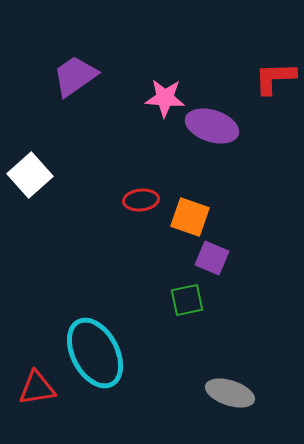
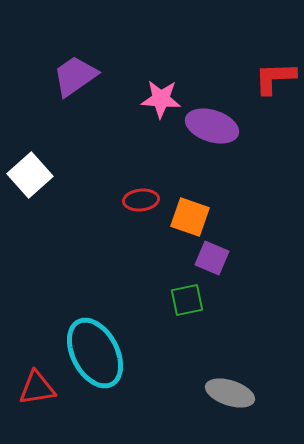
pink star: moved 4 px left, 1 px down
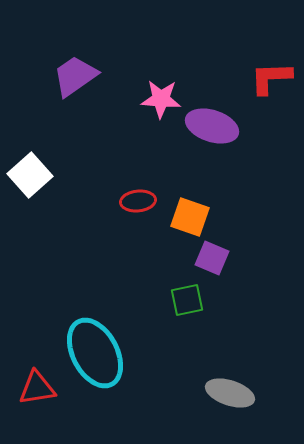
red L-shape: moved 4 px left
red ellipse: moved 3 px left, 1 px down
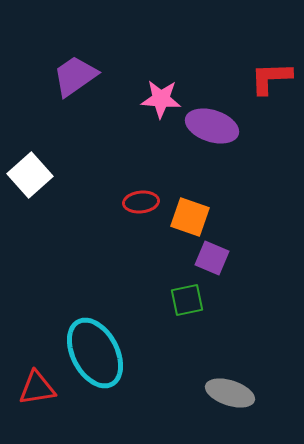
red ellipse: moved 3 px right, 1 px down
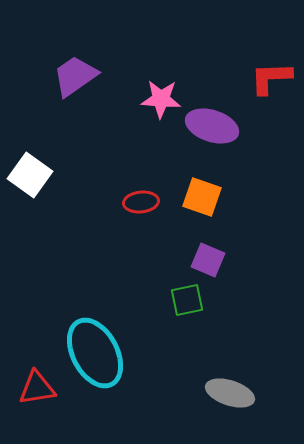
white square: rotated 12 degrees counterclockwise
orange square: moved 12 px right, 20 px up
purple square: moved 4 px left, 2 px down
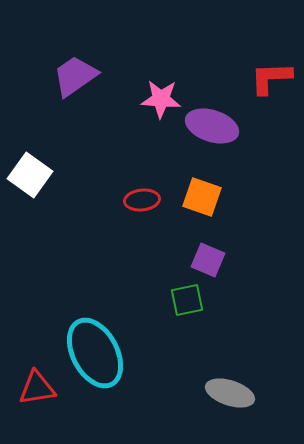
red ellipse: moved 1 px right, 2 px up
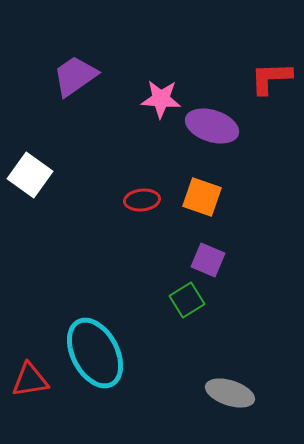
green square: rotated 20 degrees counterclockwise
red triangle: moved 7 px left, 8 px up
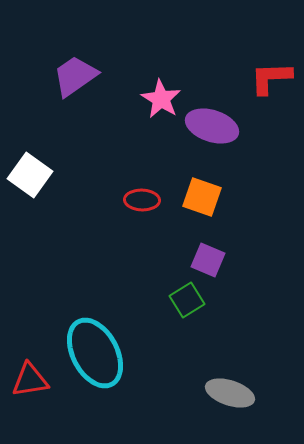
pink star: rotated 27 degrees clockwise
red ellipse: rotated 8 degrees clockwise
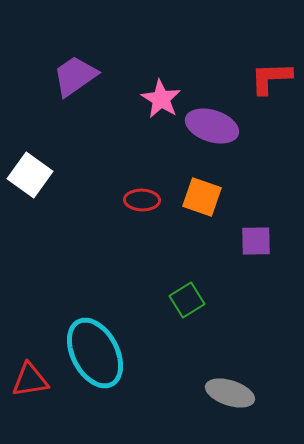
purple square: moved 48 px right, 19 px up; rotated 24 degrees counterclockwise
